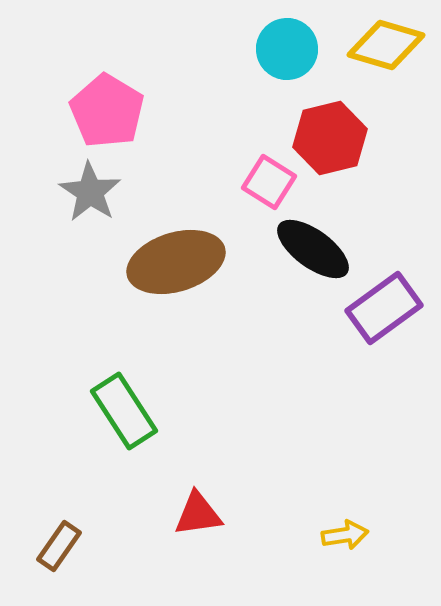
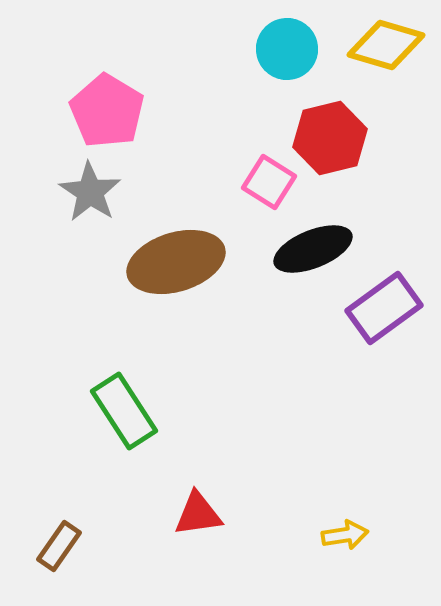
black ellipse: rotated 58 degrees counterclockwise
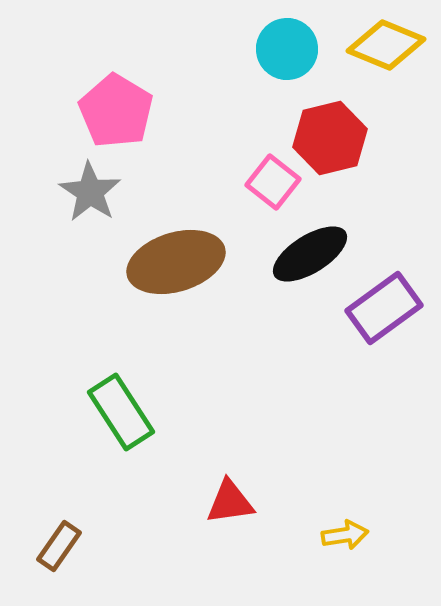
yellow diamond: rotated 6 degrees clockwise
pink pentagon: moved 9 px right
pink square: moved 4 px right; rotated 6 degrees clockwise
black ellipse: moved 3 px left, 5 px down; rotated 10 degrees counterclockwise
green rectangle: moved 3 px left, 1 px down
red triangle: moved 32 px right, 12 px up
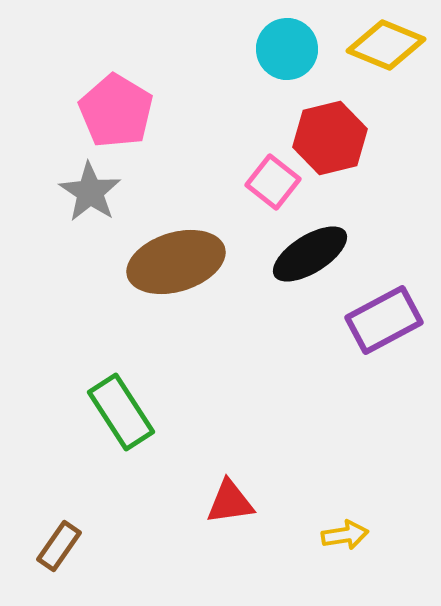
purple rectangle: moved 12 px down; rotated 8 degrees clockwise
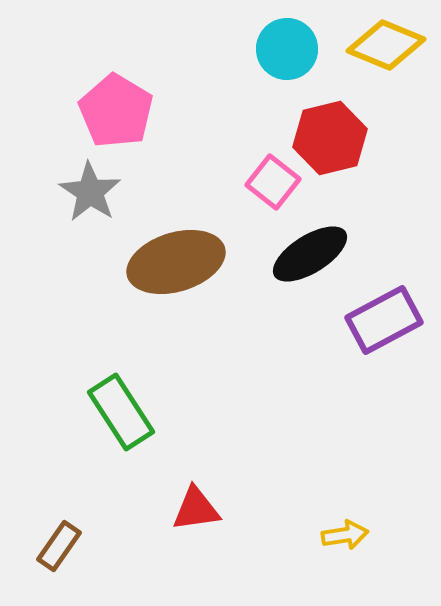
red triangle: moved 34 px left, 7 px down
